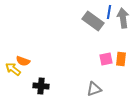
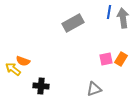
gray rectangle: moved 20 px left, 2 px down; rotated 65 degrees counterclockwise
orange rectangle: rotated 24 degrees clockwise
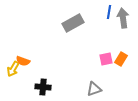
yellow arrow: rotated 98 degrees counterclockwise
black cross: moved 2 px right, 1 px down
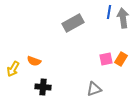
orange semicircle: moved 11 px right
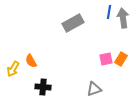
orange semicircle: moved 3 px left; rotated 40 degrees clockwise
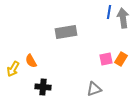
gray rectangle: moved 7 px left, 9 px down; rotated 20 degrees clockwise
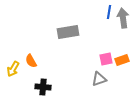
gray rectangle: moved 2 px right
orange rectangle: moved 1 px right, 1 px down; rotated 40 degrees clockwise
gray triangle: moved 5 px right, 10 px up
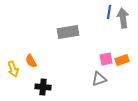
yellow arrow: rotated 49 degrees counterclockwise
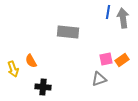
blue line: moved 1 px left
gray rectangle: rotated 15 degrees clockwise
orange rectangle: rotated 16 degrees counterclockwise
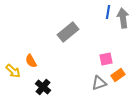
gray rectangle: rotated 45 degrees counterclockwise
orange rectangle: moved 4 px left, 15 px down
yellow arrow: moved 2 px down; rotated 28 degrees counterclockwise
gray triangle: moved 4 px down
black cross: rotated 35 degrees clockwise
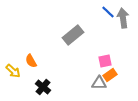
blue line: rotated 56 degrees counterclockwise
gray rectangle: moved 5 px right, 3 px down
pink square: moved 1 px left, 2 px down
orange rectangle: moved 8 px left
gray triangle: rotated 21 degrees clockwise
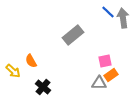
orange rectangle: moved 1 px right
